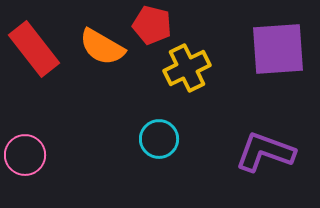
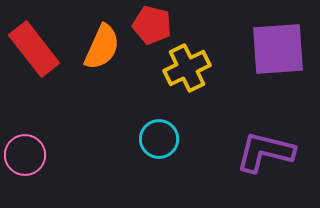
orange semicircle: rotated 96 degrees counterclockwise
purple L-shape: rotated 6 degrees counterclockwise
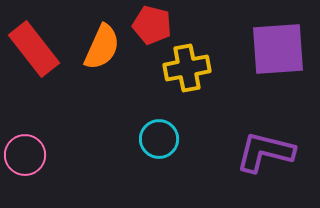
yellow cross: rotated 15 degrees clockwise
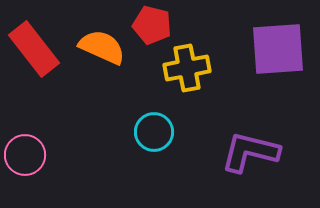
orange semicircle: rotated 90 degrees counterclockwise
cyan circle: moved 5 px left, 7 px up
purple L-shape: moved 15 px left
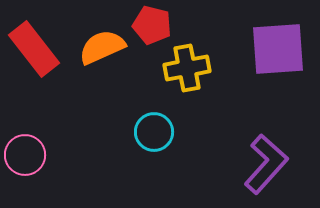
orange semicircle: rotated 48 degrees counterclockwise
purple L-shape: moved 16 px right, 12 px down; rotated 118 degrees clockwise
